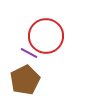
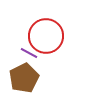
brown pentagon: moved 1 px left, 2 px up
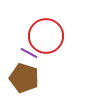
brown pentagon: rotated 28 degrees counterclockwise
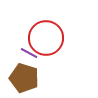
red circle: moved 2 px down
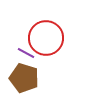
purple line: moved 3 px left
